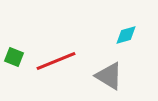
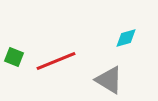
cyan diamond: moved 3 px down
gray triangle: moved 4 px down
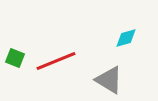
green square: moved 1 px right, 1 px down
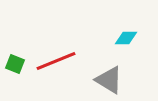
cyan diamond: rotated 15 degrees clockwise
green square: moved 6 px down
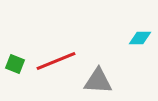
cyan diamond: moved 14 px right
gray triangle: moved 11 px left, 1 px down; rotated 28 degrees counterclockwise
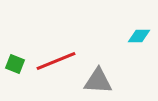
cyan diamond: moved 1 px left, 2 px up
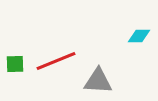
green square: rotated 24 degrees counterclockwise
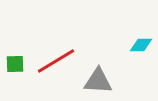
cyan diamond: moved 2 px right, 9 px down
red line: rotated 9 degrees counterclockwise
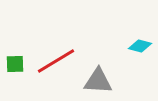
cyan diamond: moved 1 px left, 1 px down; rotated 15 degrees clockwise
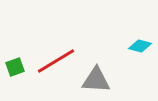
green square: moved 3 px down; rotated 18 degrees counterclockwise
gray triangle: moved 2 px left, 1 px up
